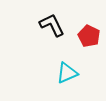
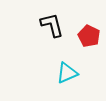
black L-shape: rotated 12 degrees clockwise
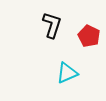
black L-shape: rotated 32 degrees clockwise
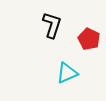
red pentagon: moved 3 px down
